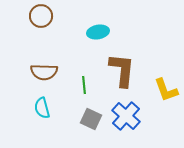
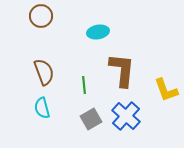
brown semicircle: rotated 112 degrees counterclockwise
gray square: rotated 35 degrees clockwise
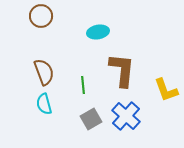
green line: moved 1 px left
cyan semicircle: moved 2 px right, 4 px up
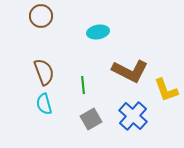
brown L-shape: moved 8 px right, 1 px down; rotated 111 degrees clockwise
blue cross: moved 7 px right
